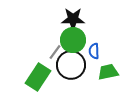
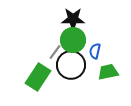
blue semicircle: moved 1 px right; rotated 14 degrees clockwise
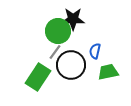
green circle: moved 15 px left, 9 px up
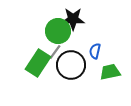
green trapezoid: moved 2 px right
green rectangle: moved 14 px up
